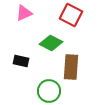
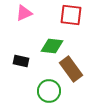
red square: rotated 20 degrees counterclockwise
green diamond: moved 1 px right, 3 px down; rotated 20 degrees counterclockwise
brown rectangle: moved 2 px down; rotated 40 degrees counterclockwise
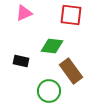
brown rectangle: moved 2 px down
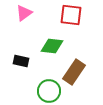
pink triangle: rotated 12 degrees counterclockwise
brown rectangle: moved 3 px right, 1 px down; rotated 70 degrees clockwise
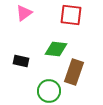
green diamond: moved 4 px right, 3 px down
brown rectangle: rotated 15 degrees counterclockwise
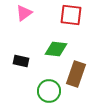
brown rectangle: moved 2 px right, 2 px down
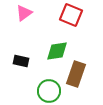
red square: rotated 15 degrees clockwise
green diamond: moved 1 px right, 2 px down; rotated 15 degrees counterclockwise
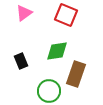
red square: moved 5 px left
black rectangle: rotated 56 degrees clockwise
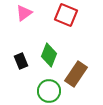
green diamond: moved 8 px left, 4 px down; rotated 60 degrees counterclockwise
brown rectangle: rotated 15 degrees clockwise
